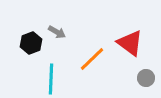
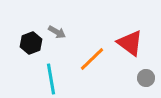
cyan line: rotated 12 degrees counterclockwise
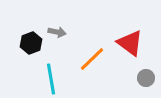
gray arrow: rotated 18 degrees counterclockwise
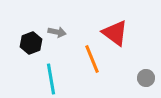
red triangle: moved 15 px left, 10 px up
orange line: rotated 68 degrees counterclockwise
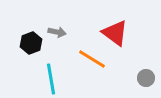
orange line: rotated 36 degrees counterclockwise
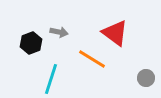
gray arrow: moved 2 px right
cyan line: rotated 28 degrees clockwise
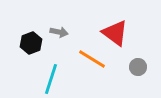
gray circle: moved 8 px left, 11 px up
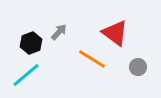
gray arrow: rotated 60 degrees counterclockwise
cyan line: moved 25 px left, 4 px up; rotated 32 degrees clockwise
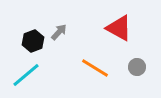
red triangle: moved 4 px right, 5 px up; rotated 8 degrees counterclockwise
black hexagon: moved 2 px right, 2 px up
orange line: moved 3 px right, 9 px down
gray circle: moved 1 px left
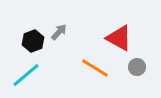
red triangle: moved 10 px down
